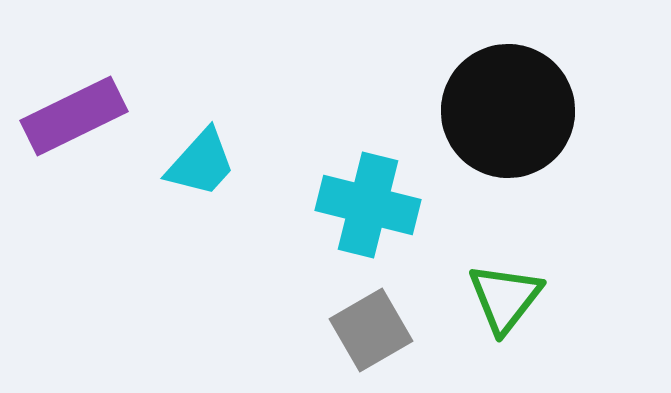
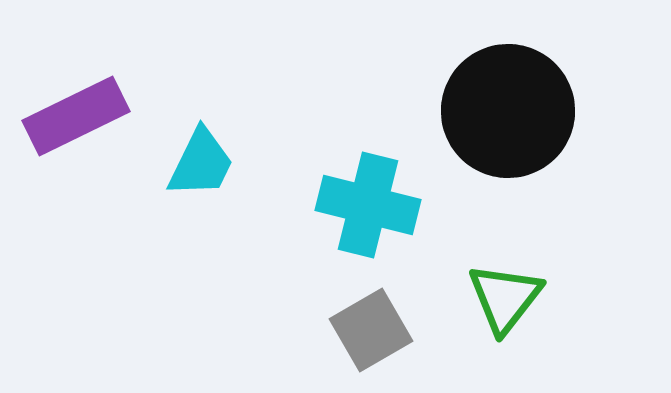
purple rectangle: moved 2 px right
cyan trapezoid: rotated 16 degrees counterclockwise
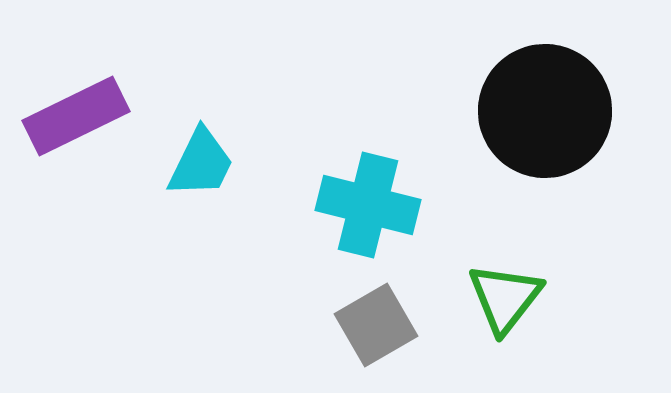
black circle: moved 37 px right
gray square: moved 5 px right, 5 px up
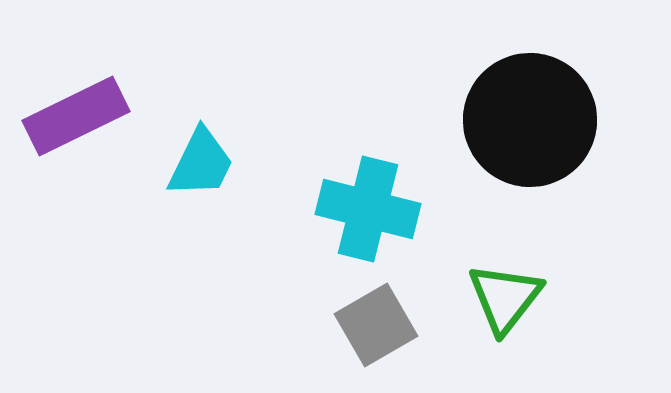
black circle: moved 15 px left, 9 px down
cyan cross: moved 4 px down
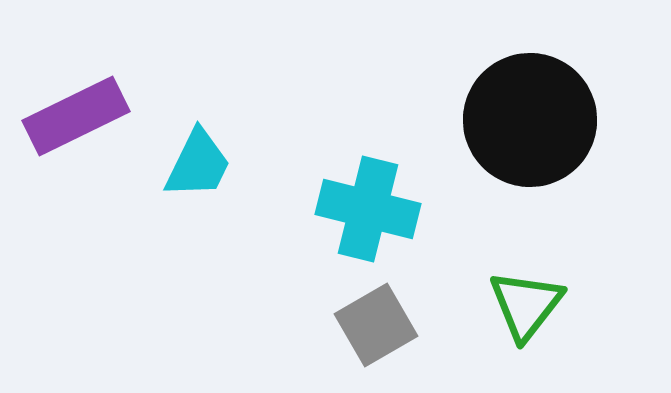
cyan trapezoid: moved 3 px left, 1 px down
green triangle: moved 21 px right, 7 px down
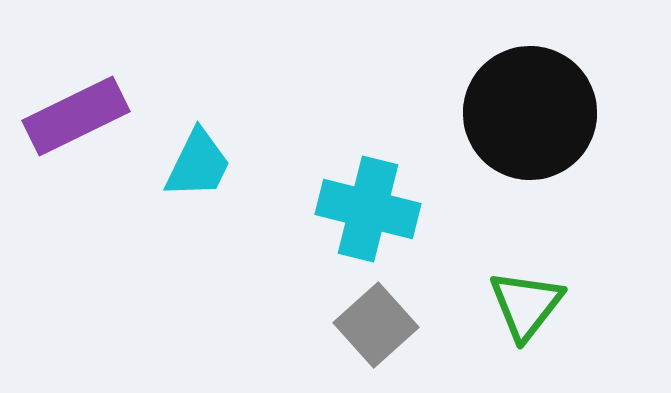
black circle: moved 7 px up
gray square: rotated 12 degrees counterclockwise
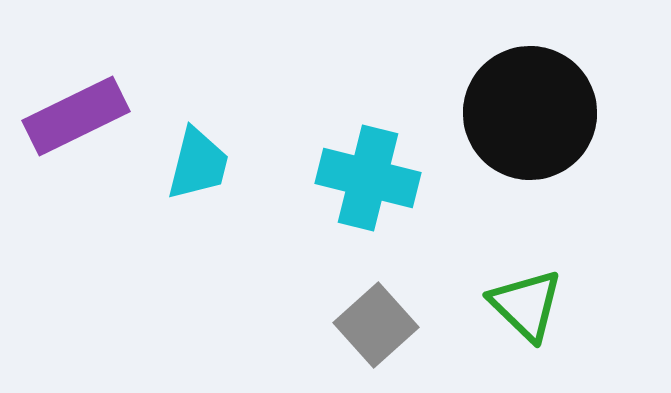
cyan trapezoid: rotated 12 degrees counterclockwise
cyan cross: moved 31 px up
green triangle: rotated 24 degrees counterclockwise
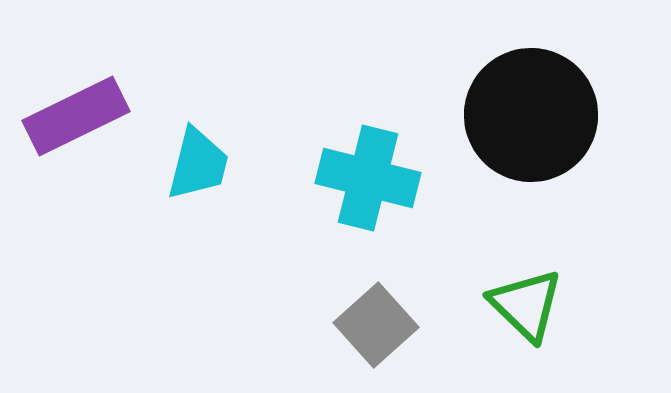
black circle: moved 1 px right, 2 px down
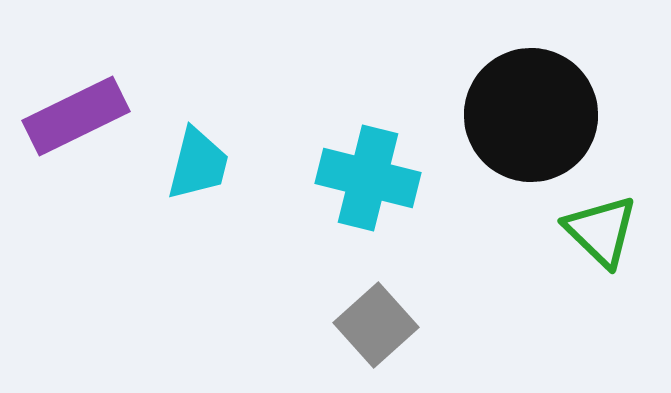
green triangle: moved 75 px right, 74 px up
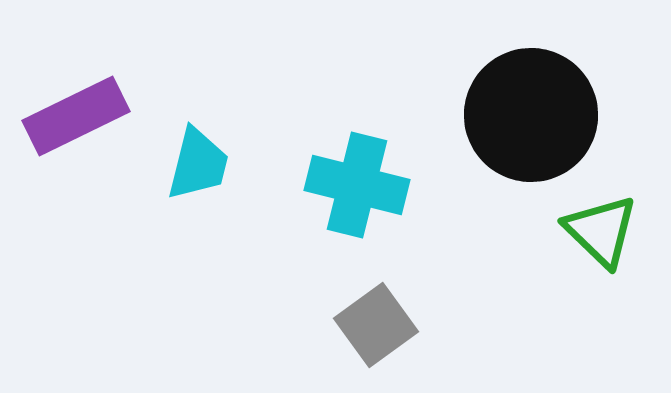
cyan cross: moved 11 px left, 7 px down
gray square: rotated 6 degrees clockwise
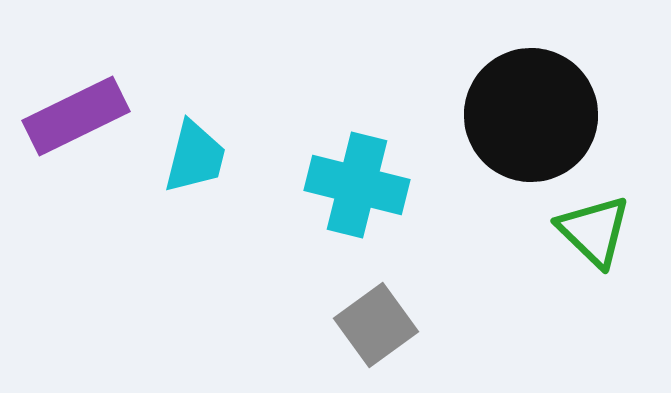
cyan trapezoid: moved 3 px left, 7 px up
green triangle: moved 7 px left
